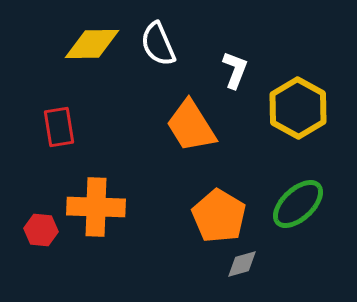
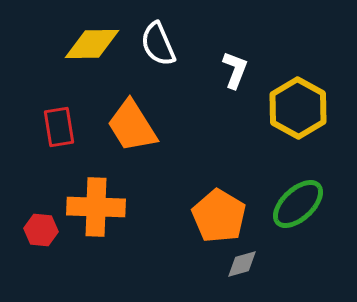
orange trapezoid: moved 59 px left
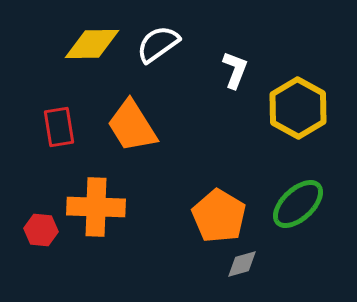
white semicircle: rotated 78 degrees clockwise
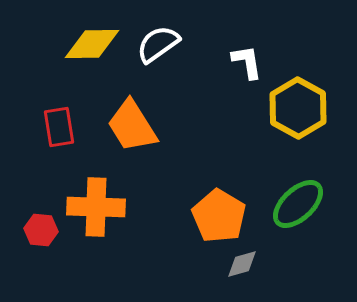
white L-shape: moved 12 px right, 8 px up; rotated 30 degrees counterclockwise
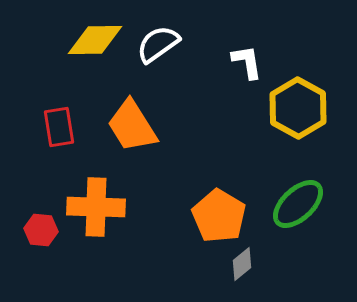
yellow diamond: moved 3 px right, 4 px up
gray diamond: rotated 24 degrees counterclockwise
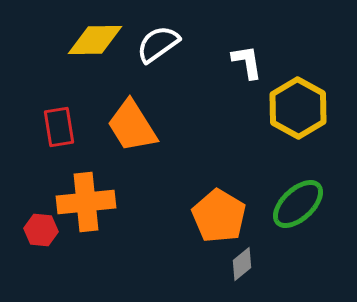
orange cross: moved 10 px left, 5 px up; rotated 8 degrees counterclockwise
